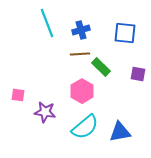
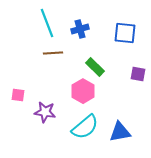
blue cross: moved 1 px left, 1 px up
brown line: moved 27 px left, 1 px up
green rectangle: moved 6 px left
pink hexagon: moved 1 px right
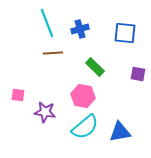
pink hexagon: moved 5 px down; rotated 20 degrees counterclockwise
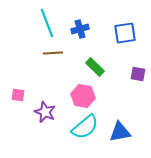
blue square: rotated 15 degrees counterclockwise
purple star: rotated 15 degrees clockwise
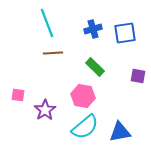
blue cross: moved 13 px right
purple square: moved 2 px down
purple star: moved 2 px up; rotated 15 degrees clockwise
